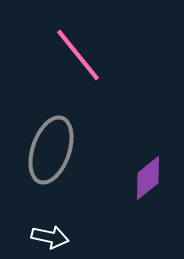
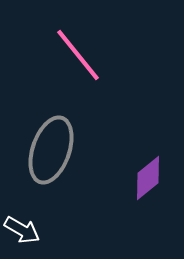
white arrow: moved 28 px left, 7 px up; rotated 18 degrees clockwise
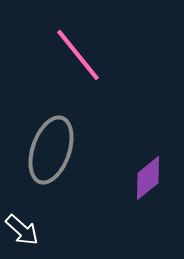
white arrow: rotated 12 degrees clockwise
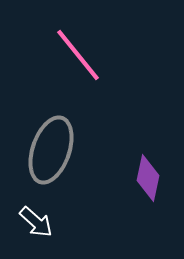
purple diamond: rotated 39 degrees counterclockwise
white arrow: moved 14 px right, 8 px up
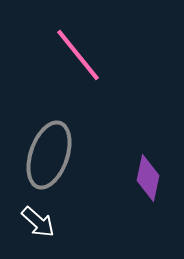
gray ellipse: moved 2 px left, 5 px down
white arrow: moved 2 px right
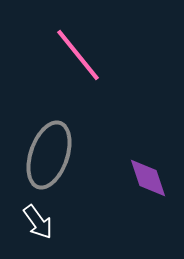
purple diamond: rotated 30 degrees counterclockwise
white arrow: rotated 12 degrees clockwise
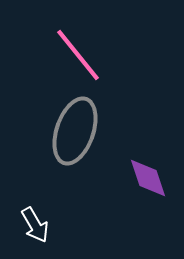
gray ellipse: moved 26 px right, 24 px up
white arrow: moved 3 px left, 3 px down; rotated 6 degrees clockwise
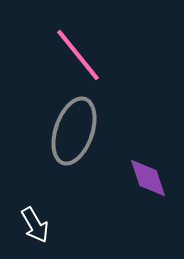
gray ellipse: moved 1 px left
